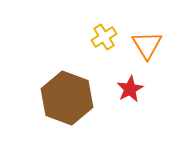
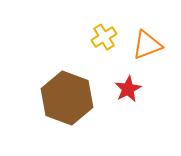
orange triangle: rotated 40 degrees clockwise
red star: moved 2 px left
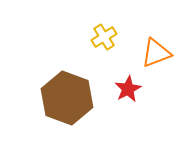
orange triangle: moved 9 px right, 8 px down
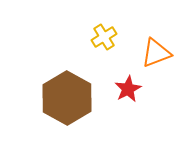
brown hexagon: rotated 9 degrees clockwise
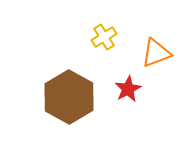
brown hexagon: moved 2 px right, 1 px up
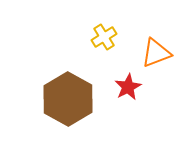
red star: moved 2 px up
brown hexagon: moved 1 px left, 2 px down
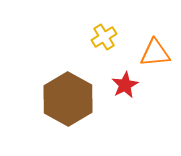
orange triangle: moved 1 px left; rotated 16 degrees clockwise
red star: moved 3 px left, 2 px up
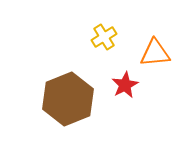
brown hexagon: rotated 9 degrees clockwise
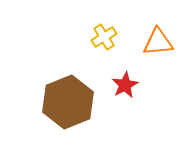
orange triangle: moved 3 px right, 11 px up
brown hexagon: moved 3 px down
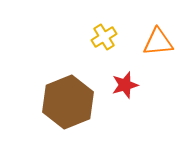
red star: rotated 12 degrees clockwise
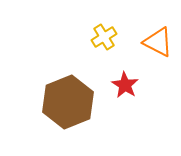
orange triangle: rotated 32 degrees clockwise
red star: rotated 24 degrees counterclockwise
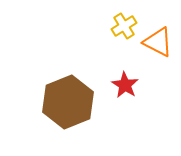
yellow cross: moved 20 px right, 11 px up
